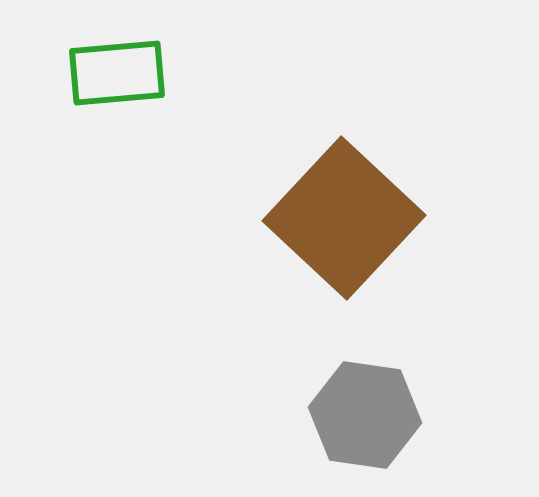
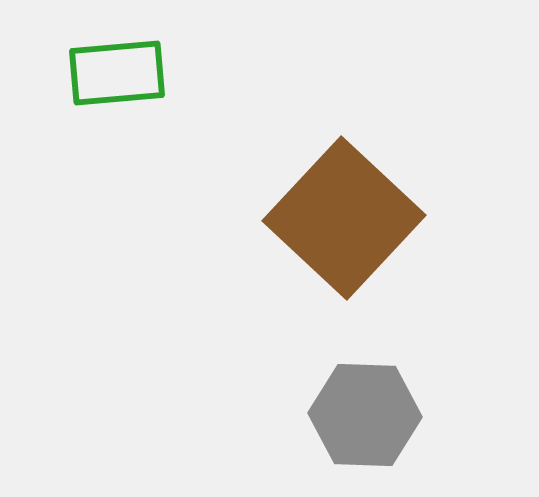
gray hexagon: rotated 6 degrees counterclockwise
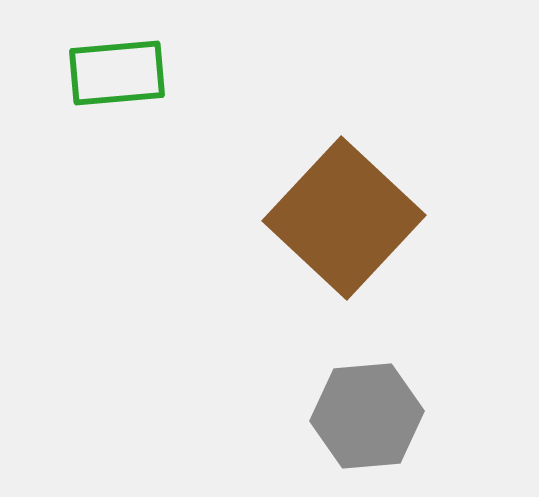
gray hexagon: moved 2 px right, 1 px down; rotated 7 degrees counterclockwise
